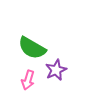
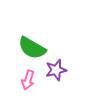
purple star: rotated 10 degrees clockwise
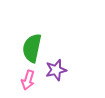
green semicircle: rotated 72 degrees clockwise
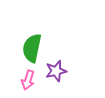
purple star: moved 1 px down
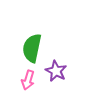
purple star: rotated 30 degrees counterclockwise
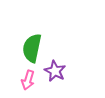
purple star: moved 1 px left
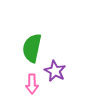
pink arrow: moved 4 px right, 4 px down; rotated 18 degrees counterclockwise
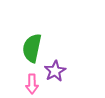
purple star: rotated 15 degrees clockwise
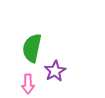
pink arrow: moved 4 px left
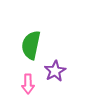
green semicircle: moved 1 px left, 3 px up
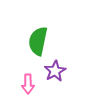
green semicircle: moved 7 px right, 4 px up
